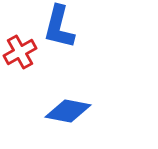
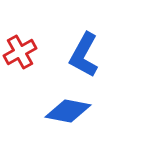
blue L-shape: moved 25 px right, 28 px down; rotated 15 degrees clockwise
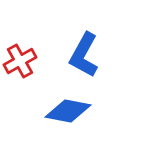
red cross: moved 9 px down
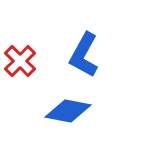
red cross: rotated 16 degrees counterclockwise
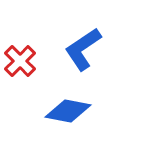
blue L-shape: moved 1 px left, 6 px up; rotated 27 degrees clockwise
